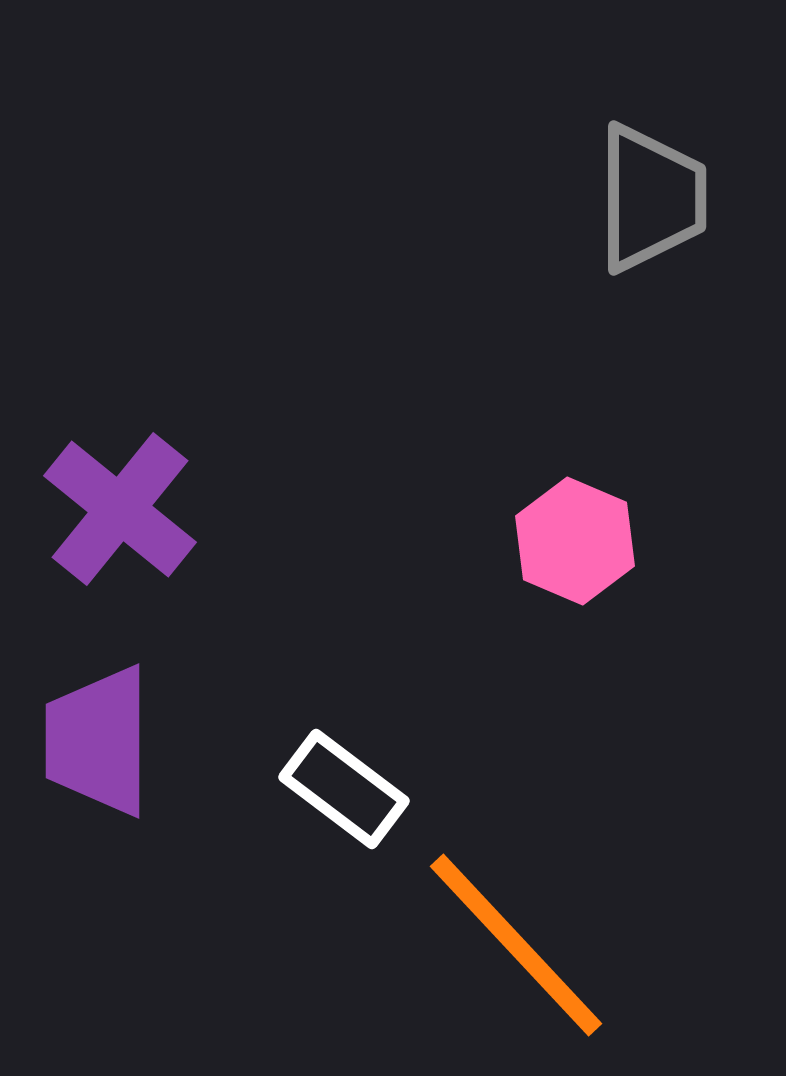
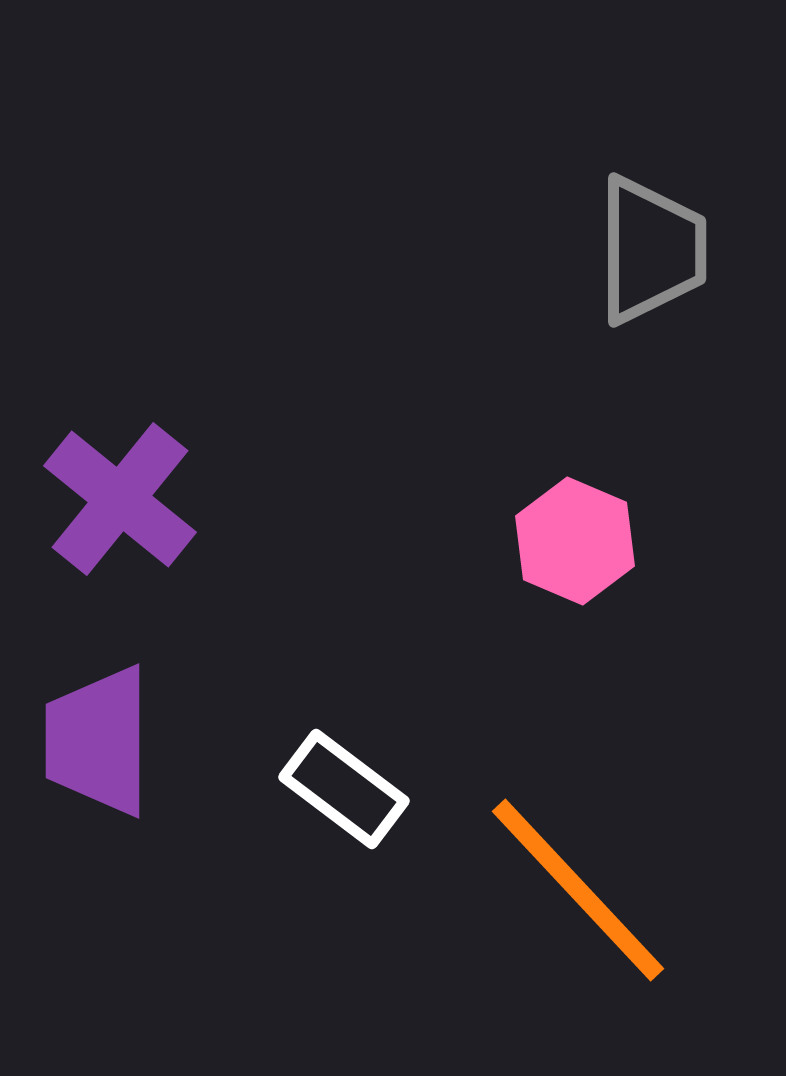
gray trapezoid: moved 52 px down
purple cross: moved 10 px up
orange line: moved 62 px right, 55 px up
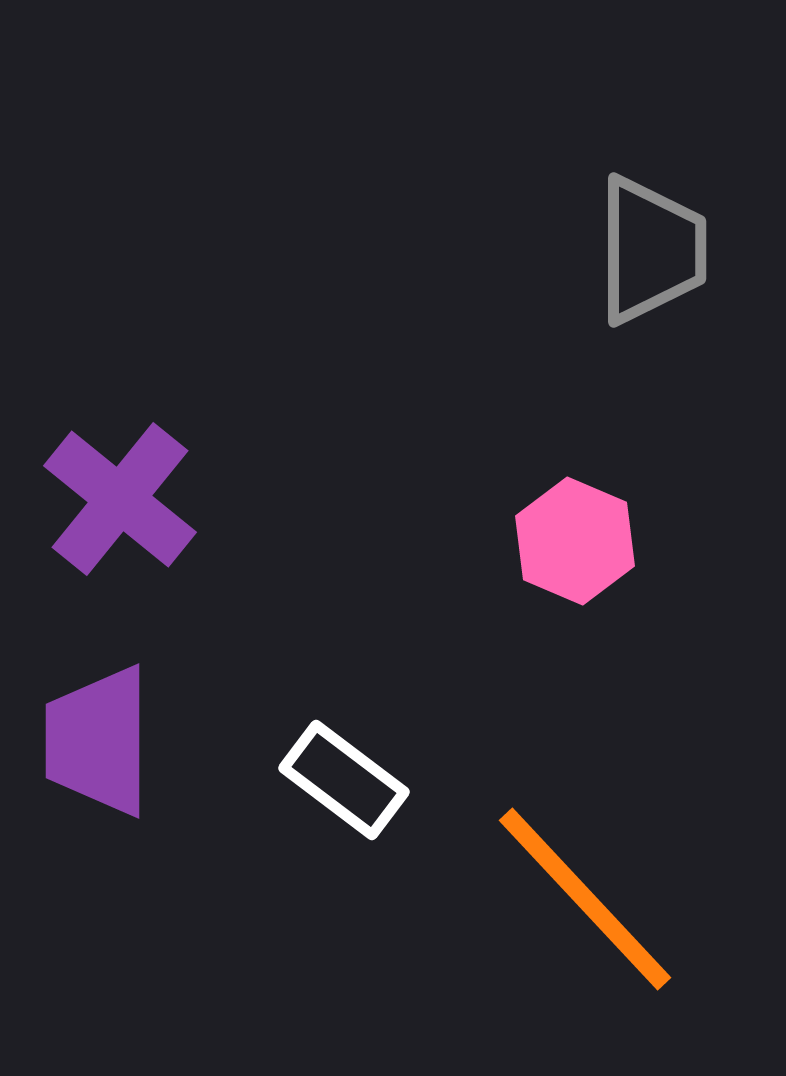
white rectangle: moved 9 px up
orange line: moved 7 px right, 9 px down
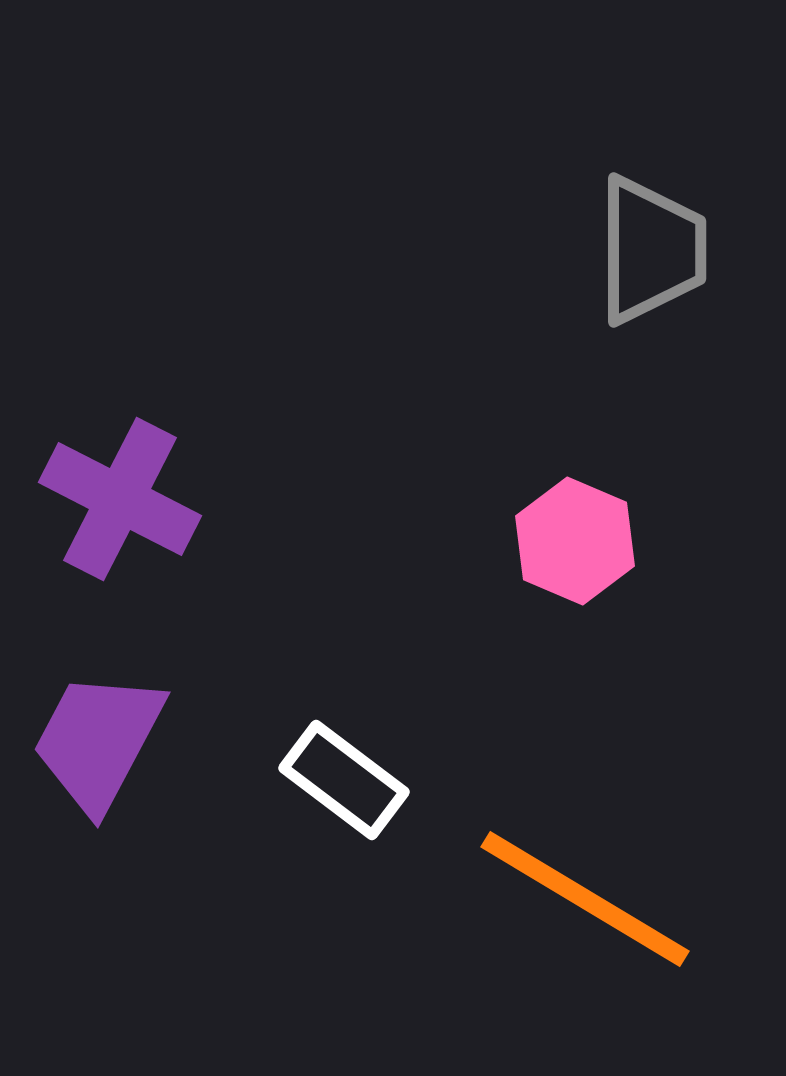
purple cross: rotated 12 degrees counterclockwise
purple trapezoid: rotated 28 degrees clockwise
orange line: rotated 16 degrees counterclockwise
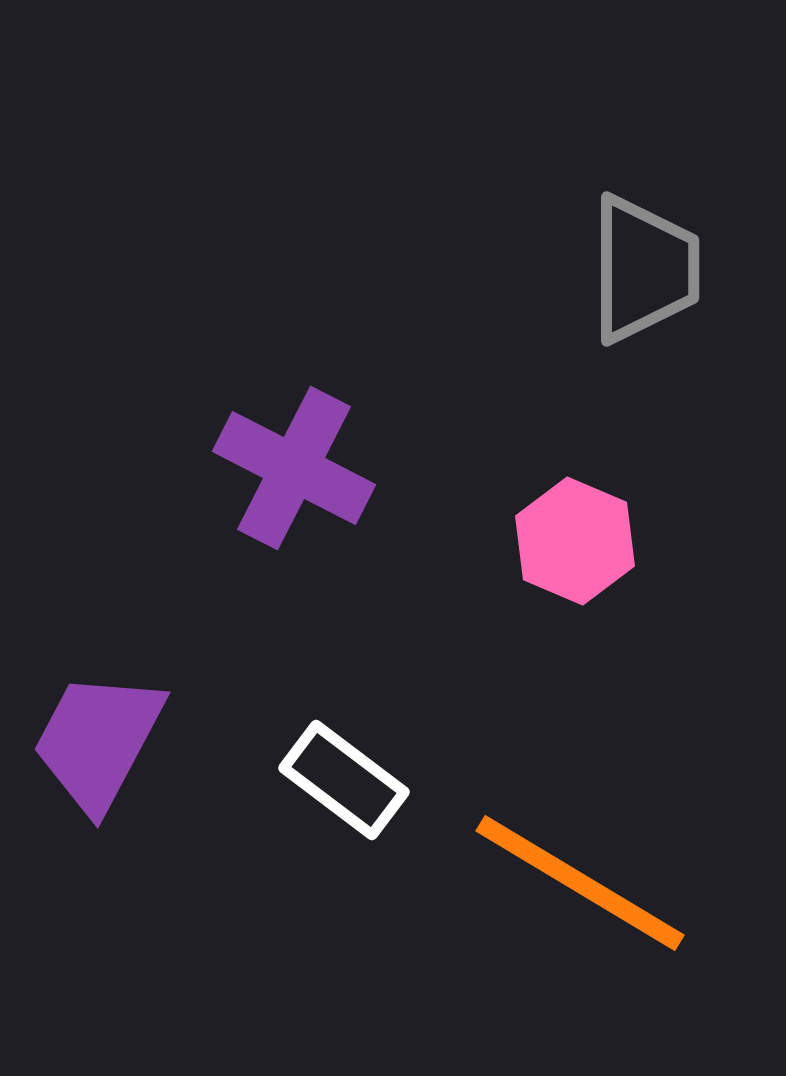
gray trapezoid: moved 7 px left, 19 px down
purple cross: moved 174 px right, 31 px up
orange line: moved 5 px left, 16 px up
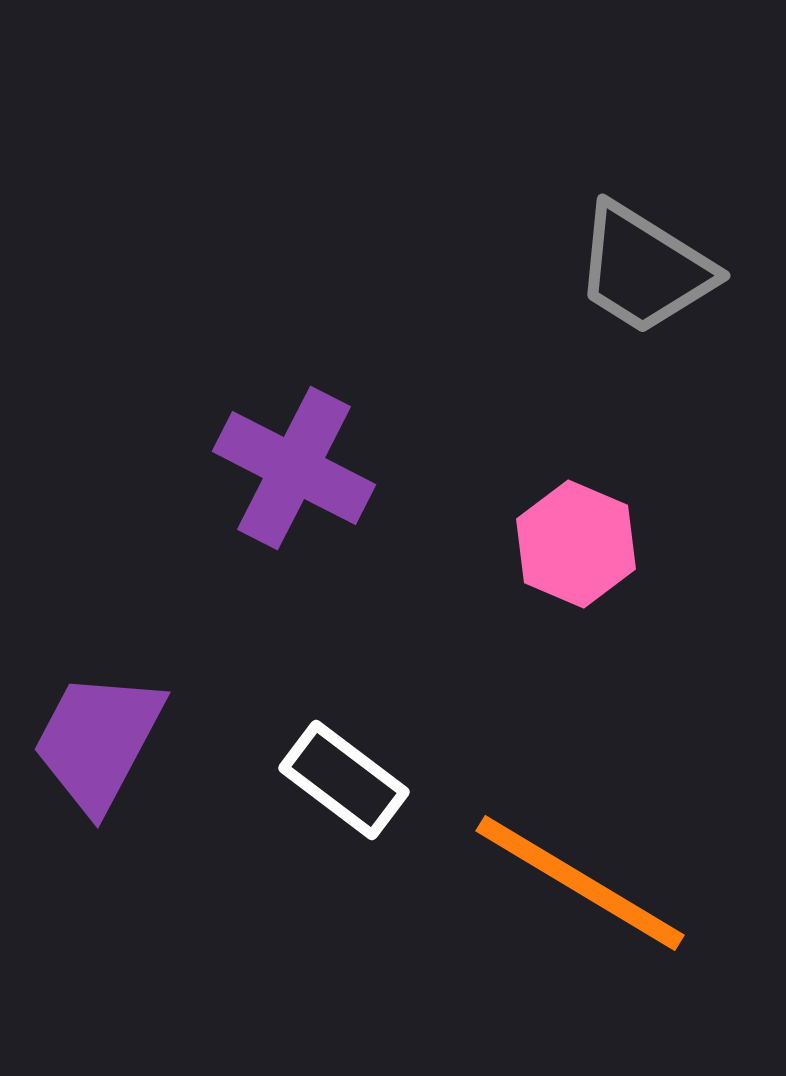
gray trapezoid: rotated 122 degrees clockwise
pink hexagon: moved 1 px right, 3 px down
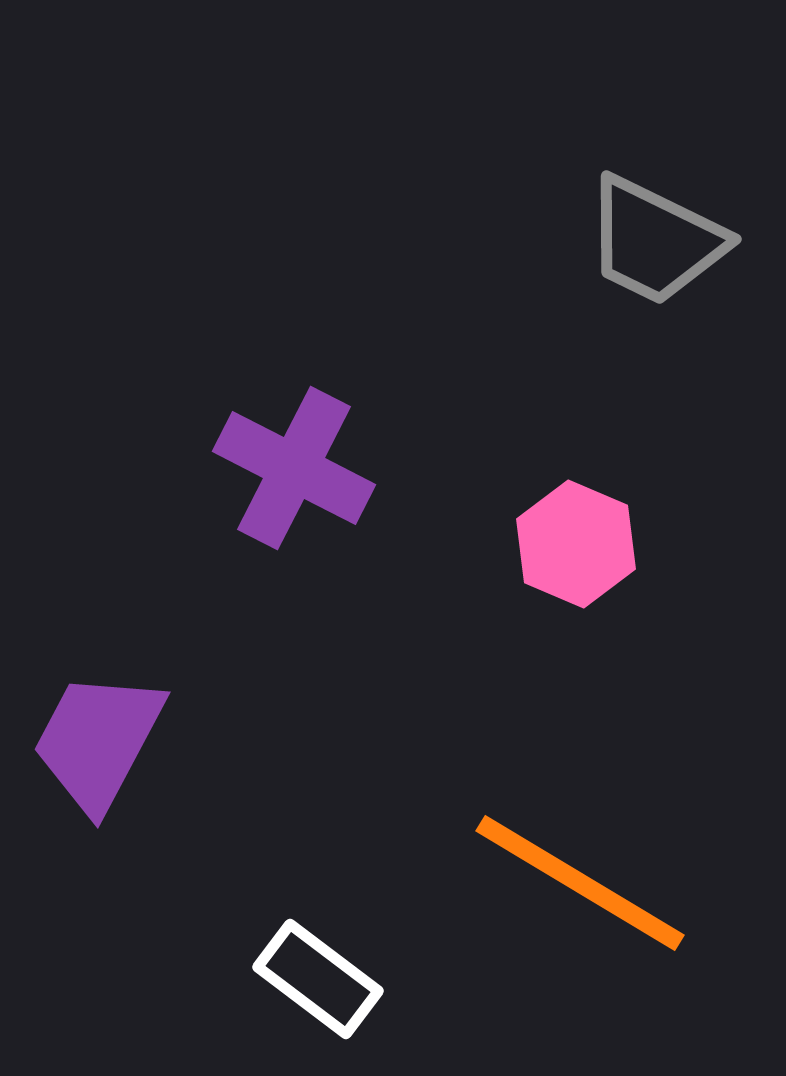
gray trapezoid: moved 11 px right, 28 px up; rotated 6 degrees counterclockwise
white rectangle: moved 26 px left, 199 px down
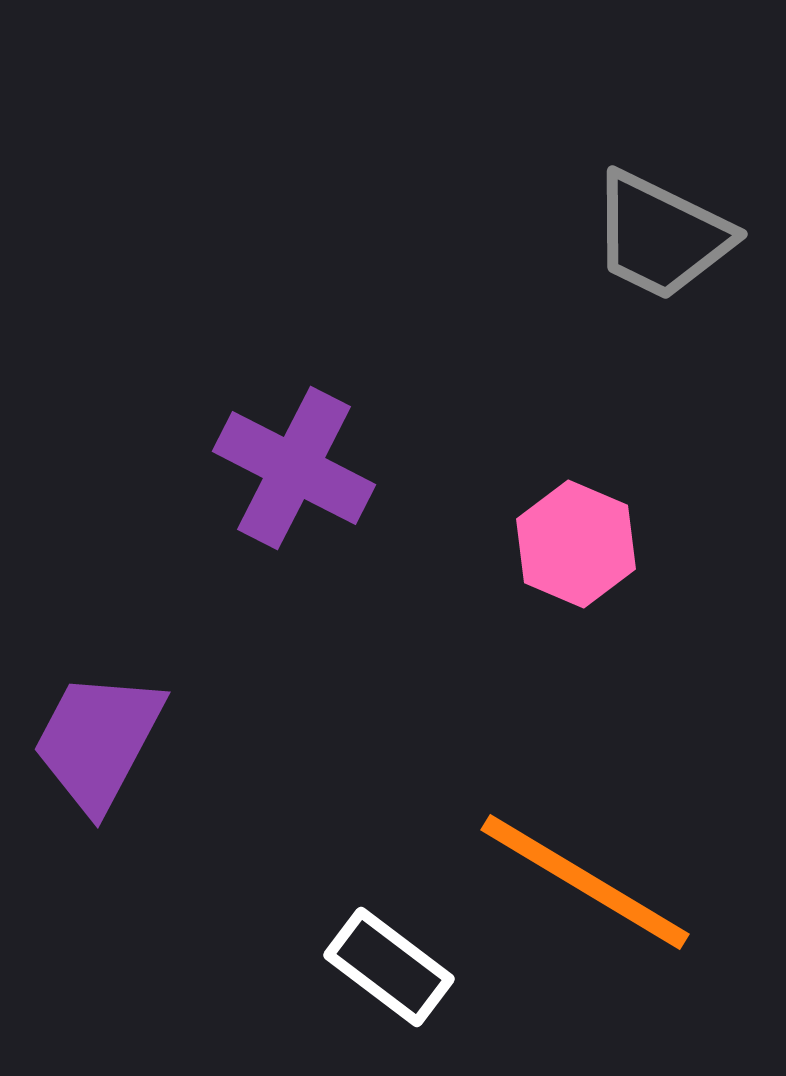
gray trapezoid: moved 6 px right, 5 px up
orange line: moved 5 px right, 1 px up
white rectangle: moved 71 px right, 12 px up
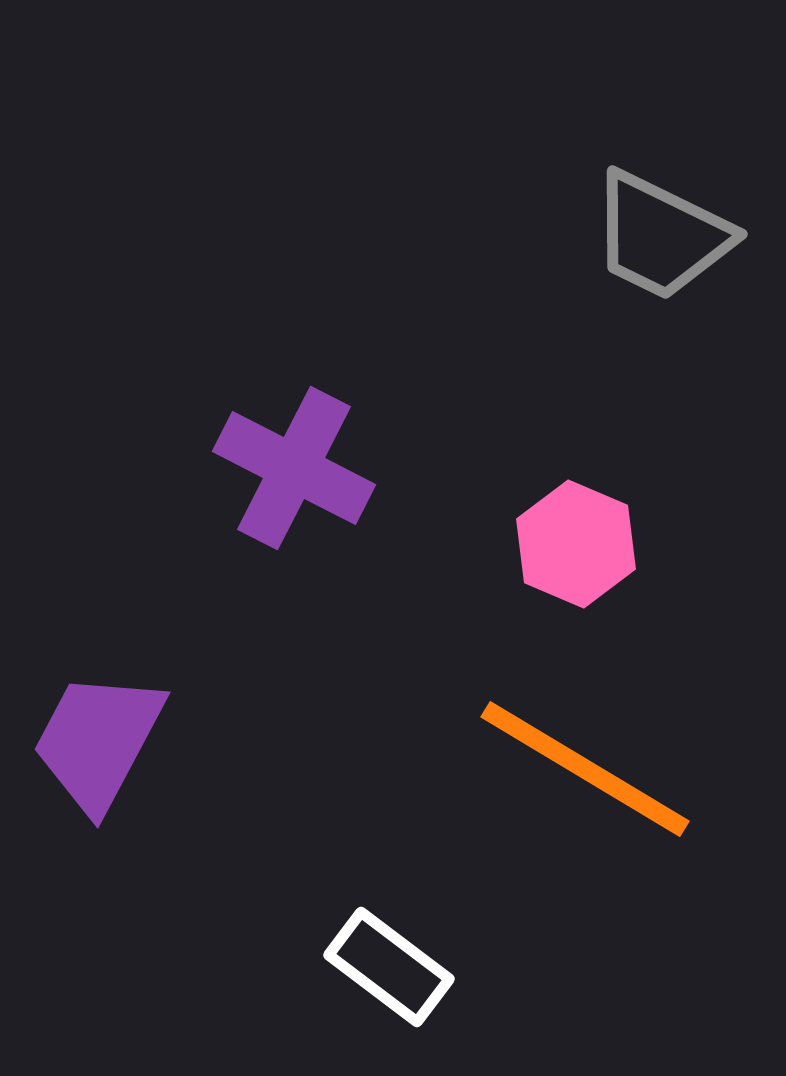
orange line: moved 113 px up
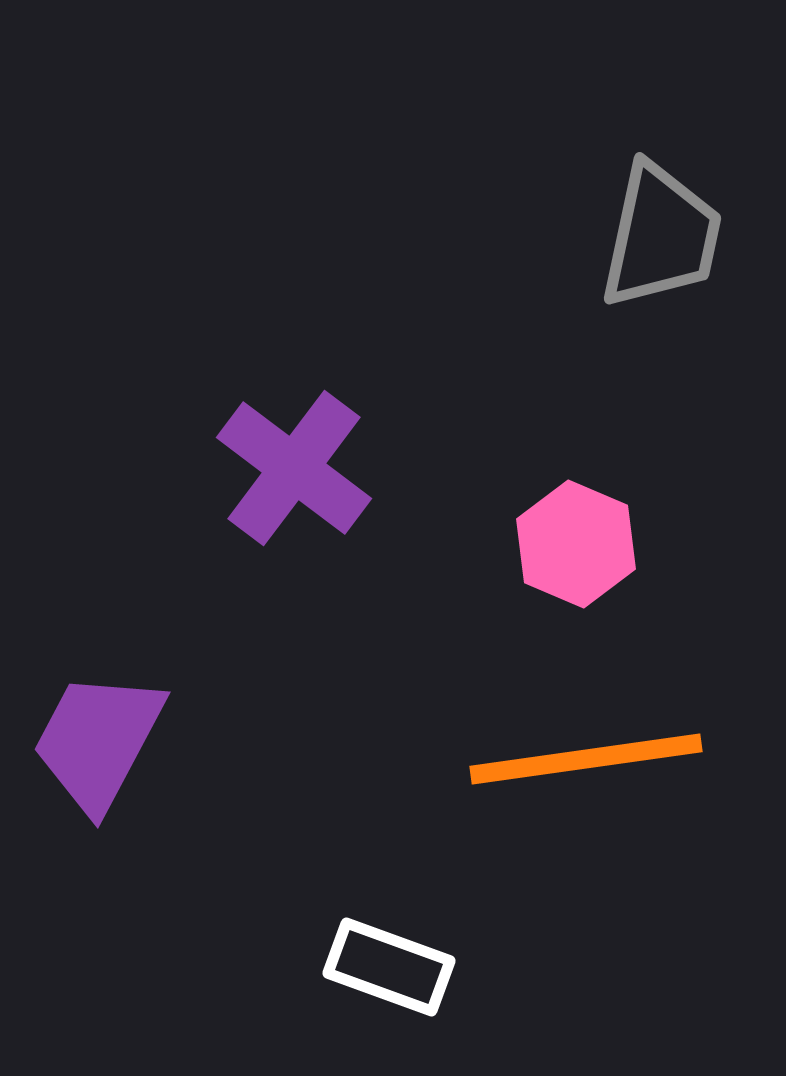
gray trapezoid: rotated 104 degrees counterclockwise
purple cross: rotated 10 degrees clockwise
orange line: moved 1 px right, 10 px up; rotated 39 degrees counterclockwise
white rectangle: rotated 17 degrees counterclockwise
